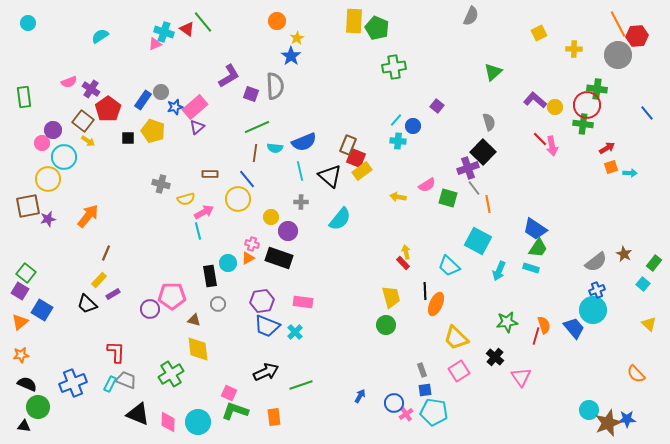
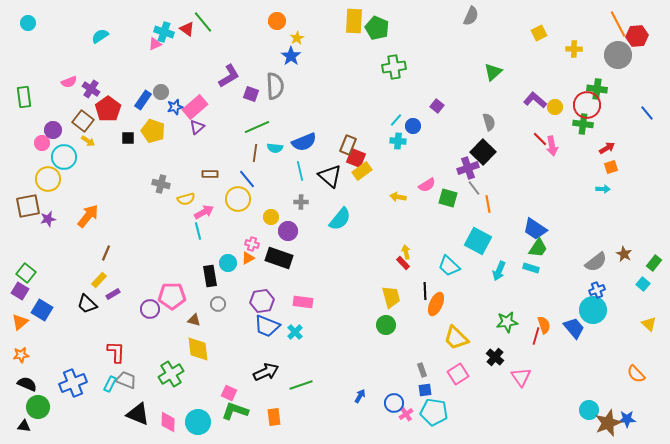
cyan arrow at (630, 173): moved 27 px left, 16 px down
pink square at (459, 371): moved 1 px left, 3 px down
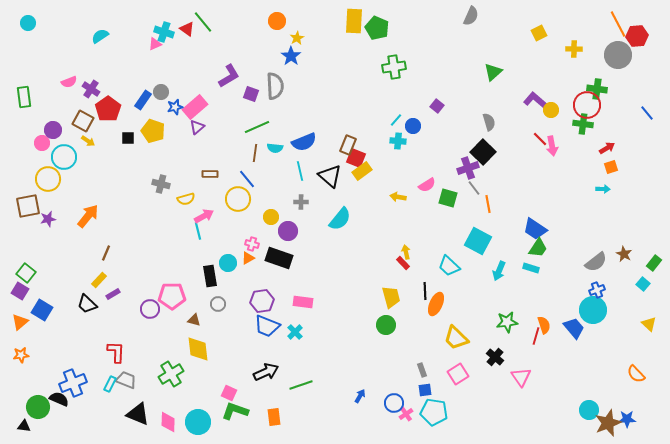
yellow circle at (555, 107): moved 4 px left, 3 px down
brown square at (83, 121): rotated 10 degrees counterclockwise
pink arrow at (204, 212): moved 4 px down
black semicircle at (27, 384): moved 32 px right, 15 px down
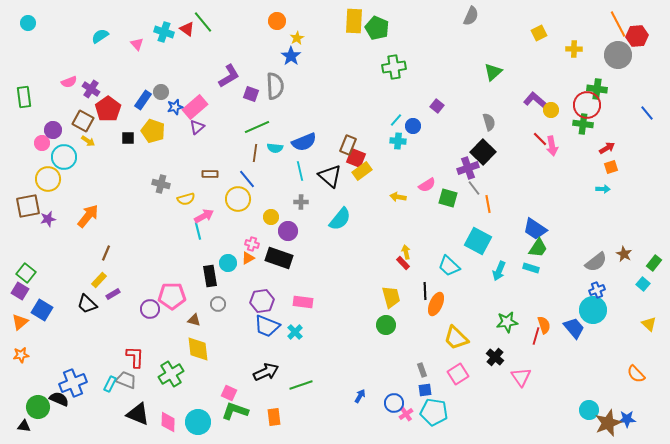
pink triangle at (155, 44): moved 18 px left; rotated 48 degrees counterclockwise
red L-shape at (116, 352): moved 19 px right, 5 px down
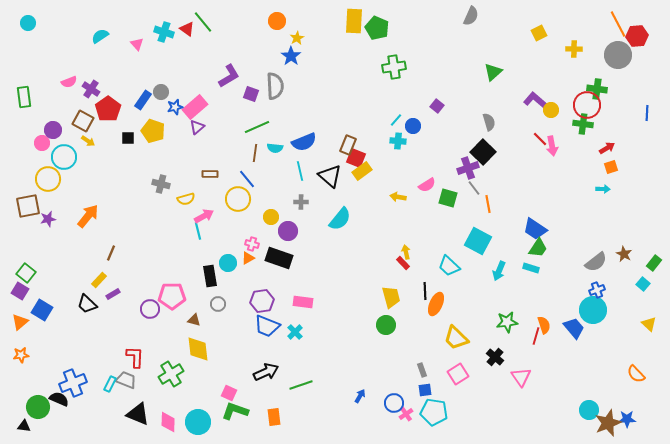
blue line at (647, 113): rotated 42 degrees clockwise
brown line at (106, 253): moved 5 px right
